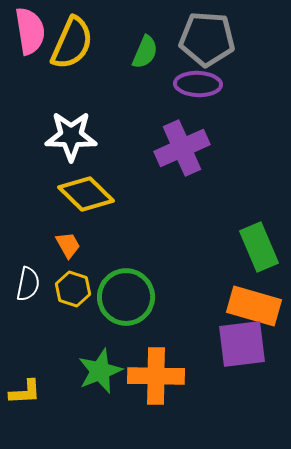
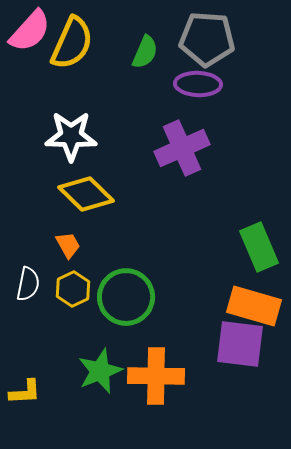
pink semicircle: rotated 51 degrees clockwise
yellow hexagon: rotated 16 degrees clockwise
purple square: moved 2 px left; rotated 14 degrees clockwise
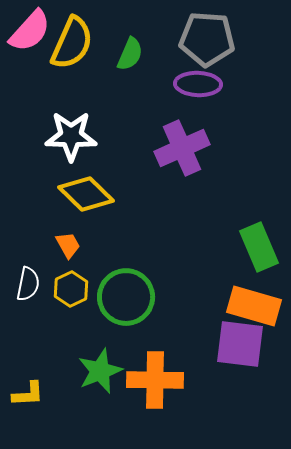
green semicircle: moved 15 px left, 2 px down
yellow hexagon: moved 2 px left
orange cross: moved 1 px left, 4 px down
yellow L-shape: moved 3 px right, 2 px down
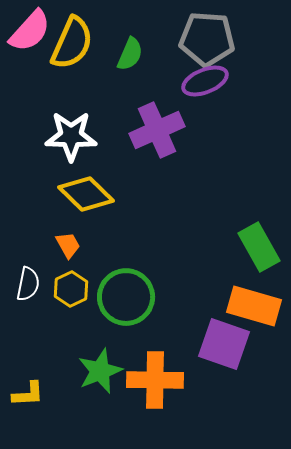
purple ellipse: moved 7 px right, 3 px up; rotated 24 degrees counterclockwise
purple cross: moved 25 px left, 18 px up
green rectangle: rotated 6 degrees counterclockwise
purple square: moved 16 px left; rotated 12 degrees clockwise
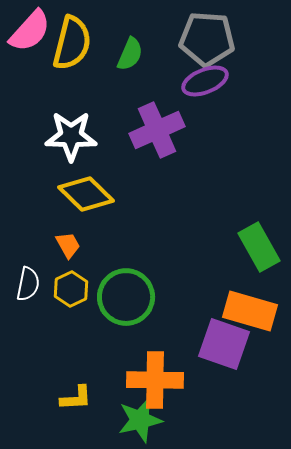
yellow semicircle: rotated 10 degrees counterclockwise
orange rectangle: moved 4 px left, 5 px down
green star: moved 40 px right, 49 px down; rotated 9 degrees clockwise
yellow L-shape: moved 48 px right, 4 px down
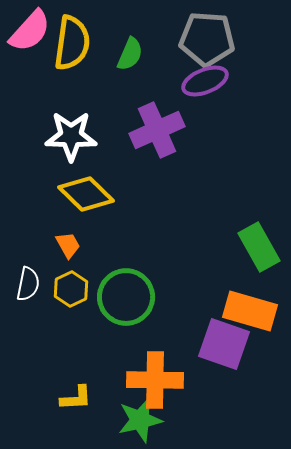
yellow semicircle: rotated 6 degrees counterclockwise
